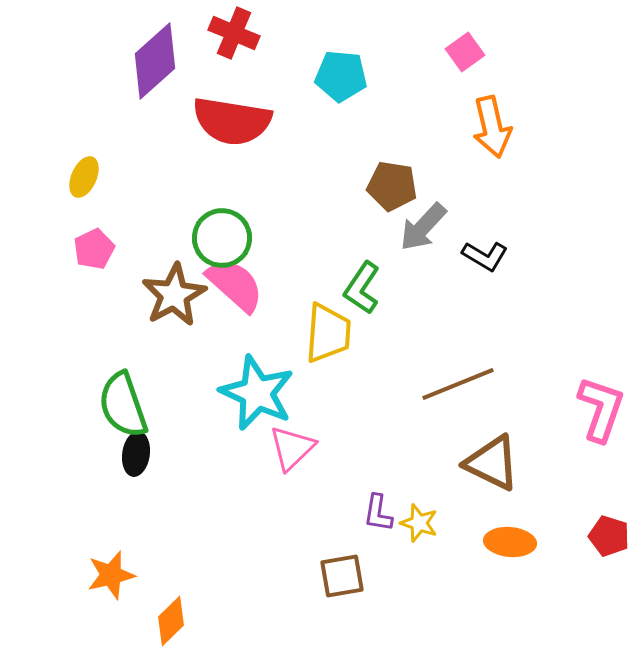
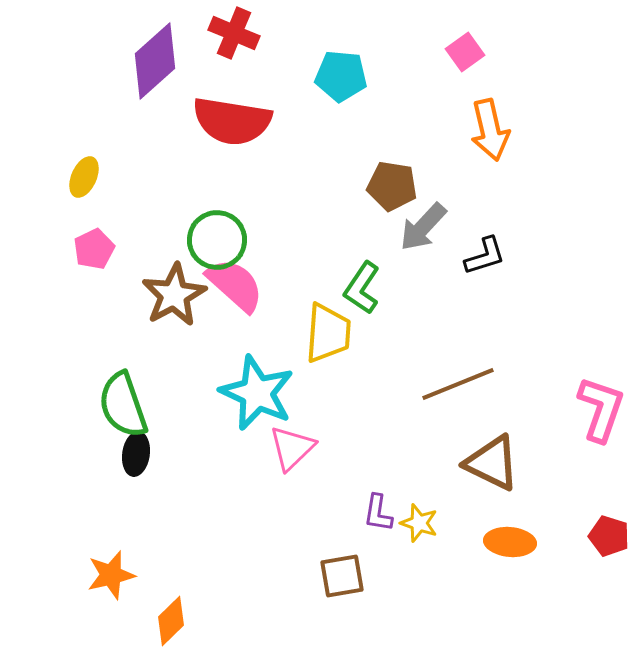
orange arrow: moved 2 px left, 3 px down
green circle: moved 5 px left, 2 px down
black L-shape: rotated 48 degrees counterclockwise
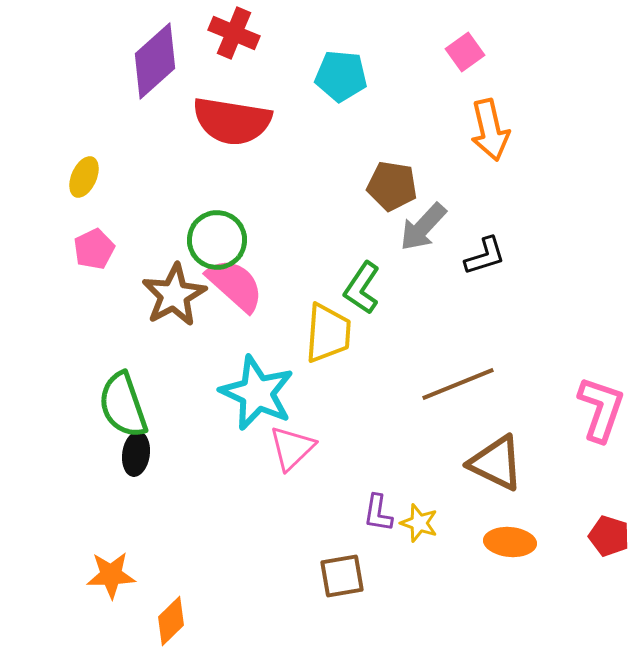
brown triangle: moved 4 px right
orange star: rotated 12 degrees clockwise
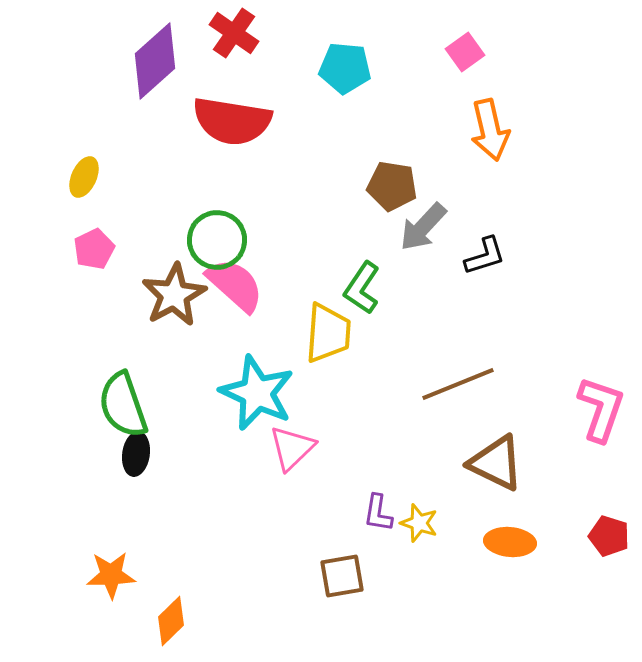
red cross: rotated 12 degrees clockwise
cyan pentagon: moved 4 px right, 8 px up
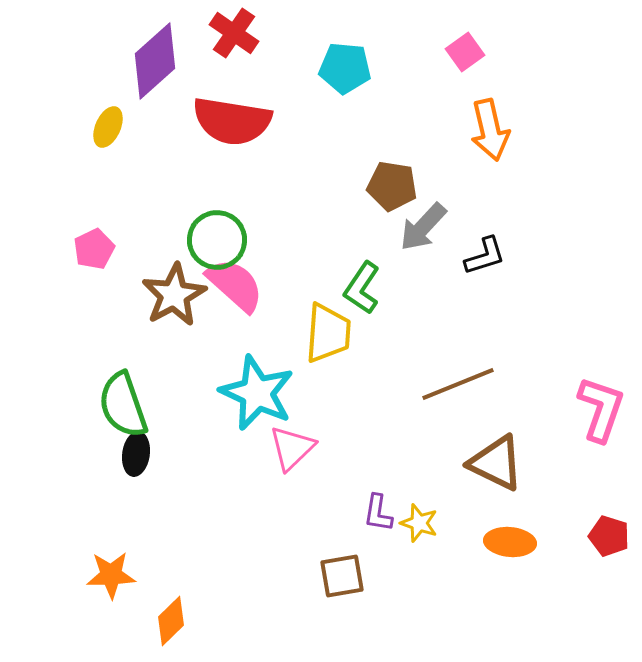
yellow ellipse: moved 24 px right, 50 px up
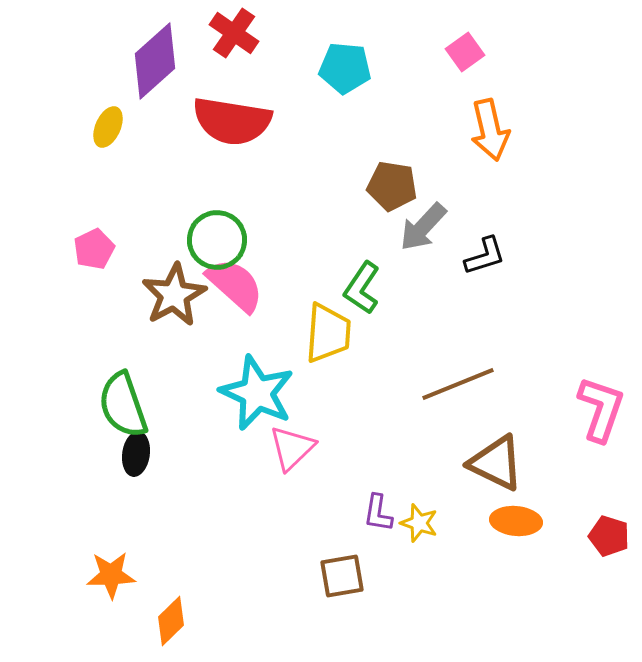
orange ellipse: moved 6 px right, 21 px up
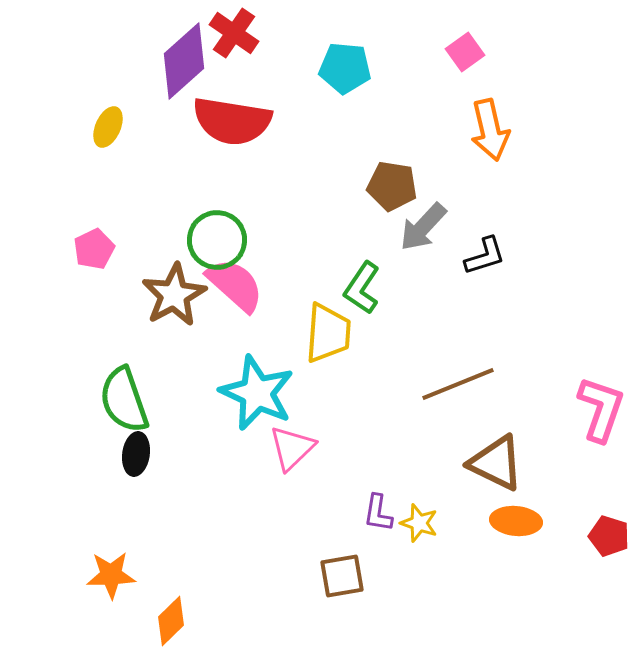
purple diamond: moved 29 px right
green semicircle: moved 1 px right, 5 px up
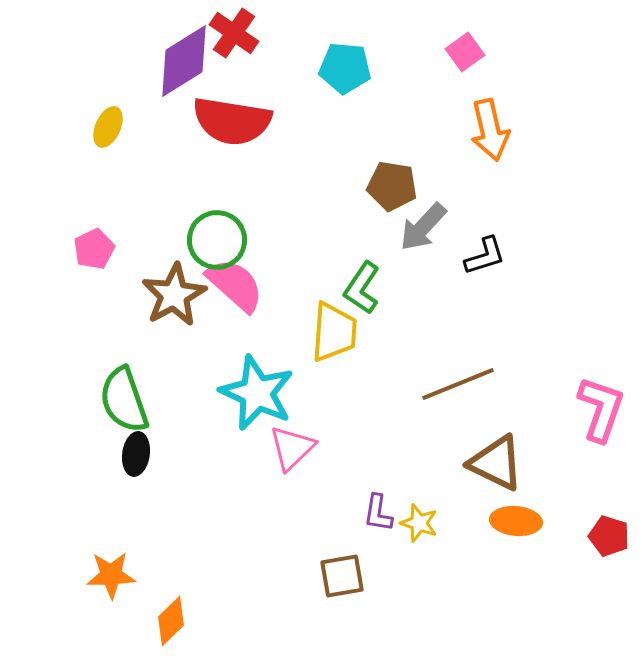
purple diamond: rotated 10 degrees clockwise
yellow trapezoid: moved 6 px right, 1 px up
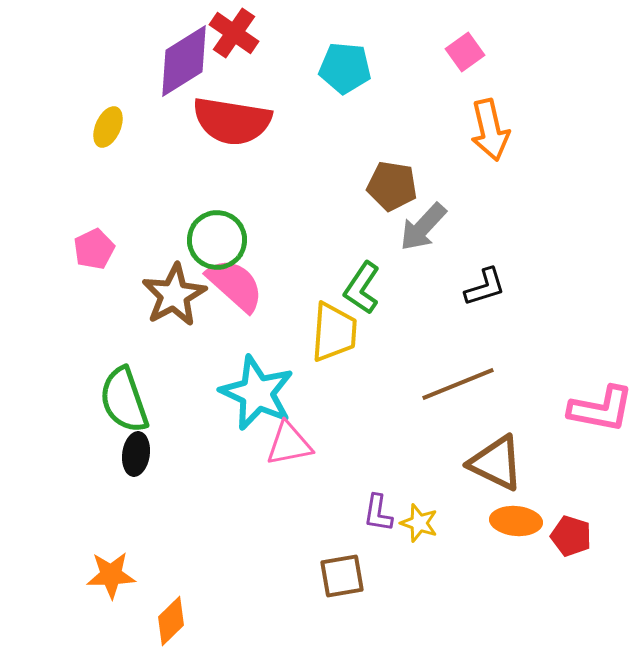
black L-shape: moved 31 px down
pink L-shape: rotated 82 degrees clockwise
pink triangle: moved 3 px left, 4 px up; rotated 33 degrees clockwise
red pentagon: moved 38 px left
